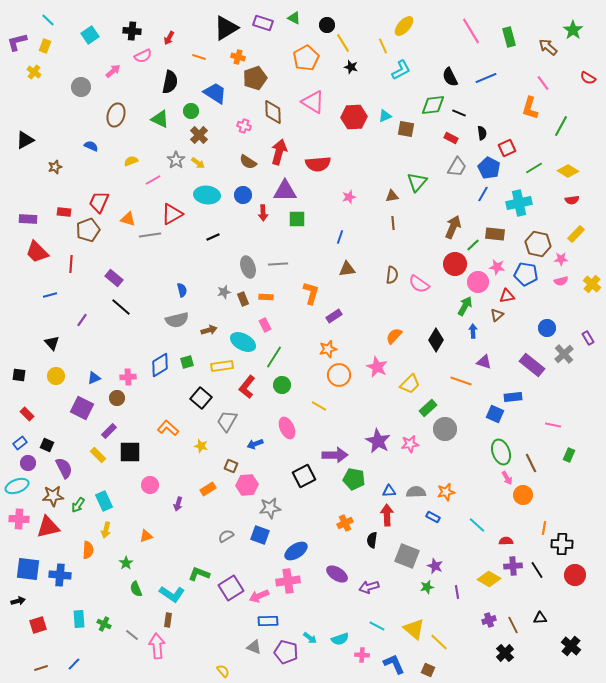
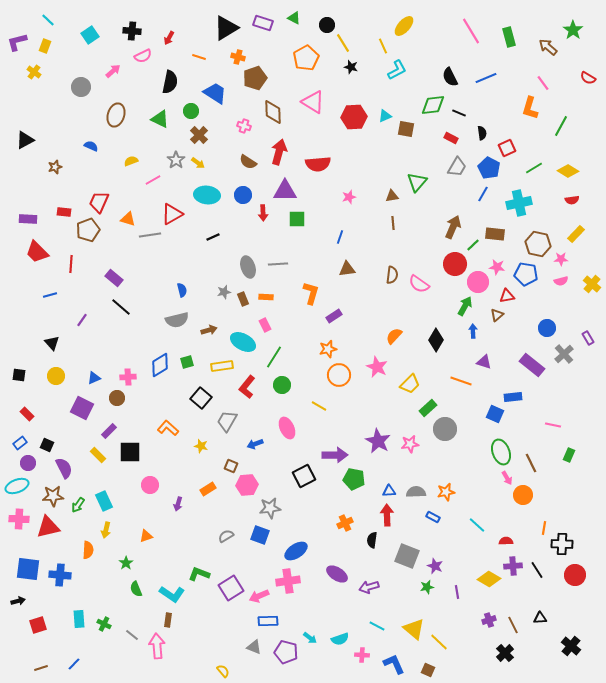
cyan L-shape at (401, 70): moved 4 px left
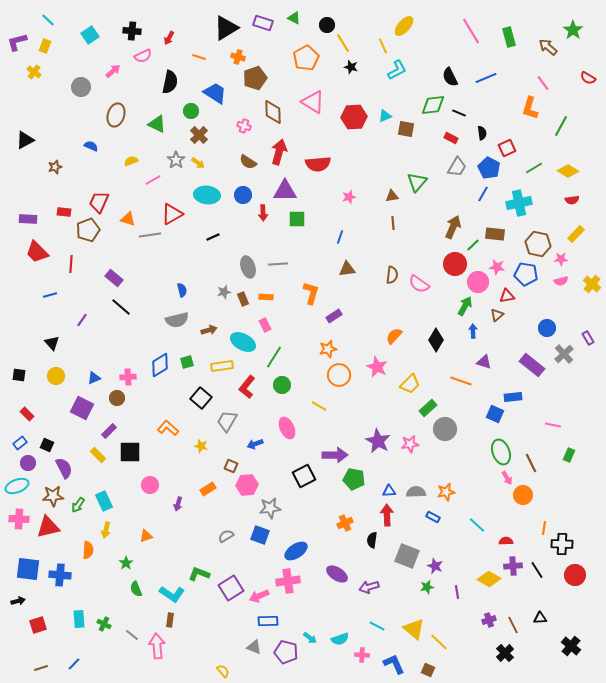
green triangle at (160, 119): moved 3 px left, 5 px down
brown rectangle at (168, 620): moved 2 px right
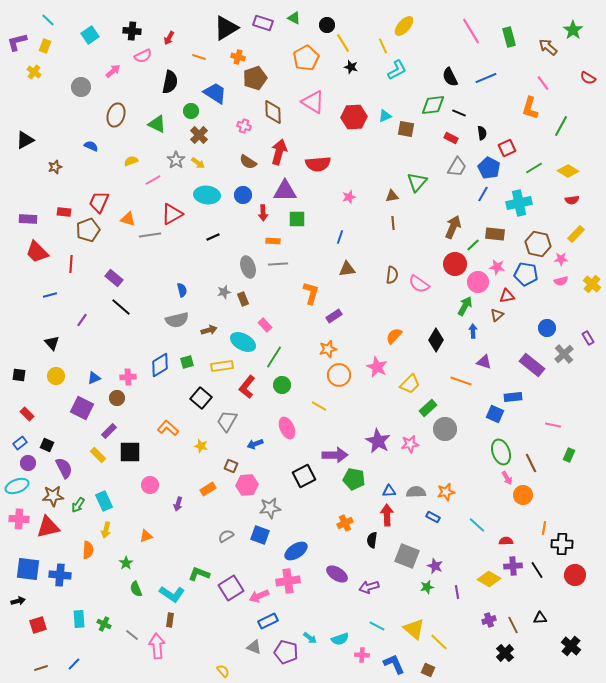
orange rectangle at (266, 297): moved 7 px right, 56 px up
pink rectangle at (265, 325): rotated 16 degrees counterclockwise
blue rectangle at (268, 621): rotated 24 degrees counterclockwise
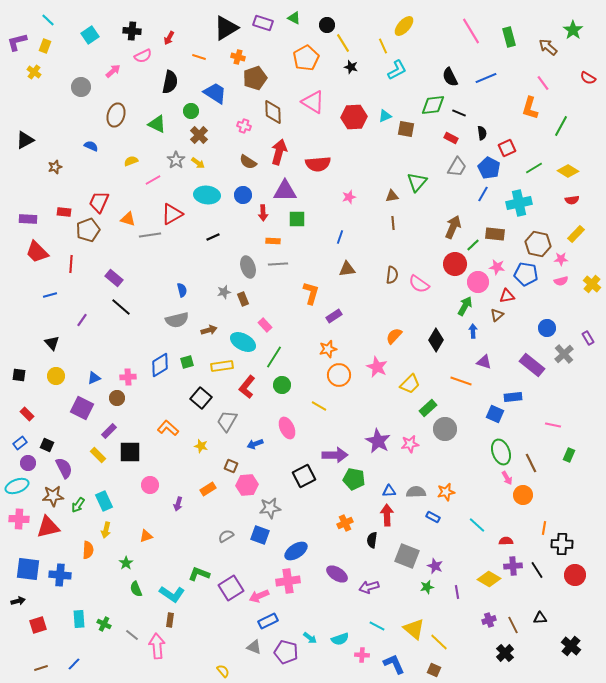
brown square at (428, 670): moved 6 px right
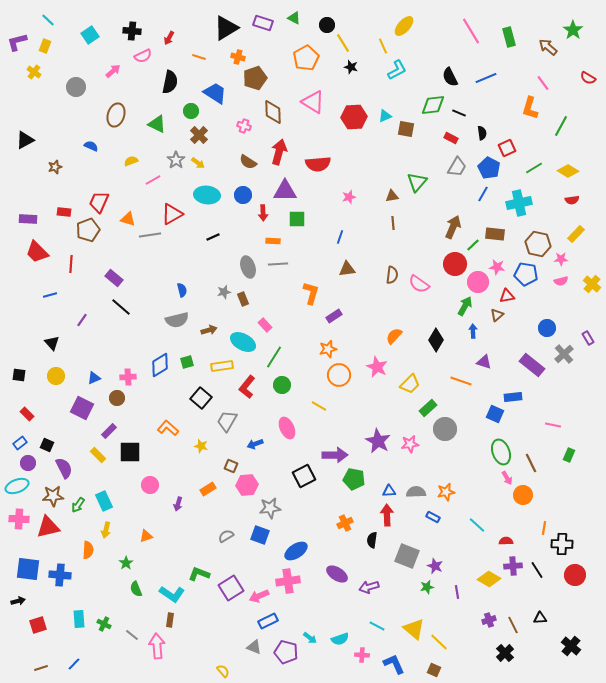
gray circle at (81, 87): moved 5 px left
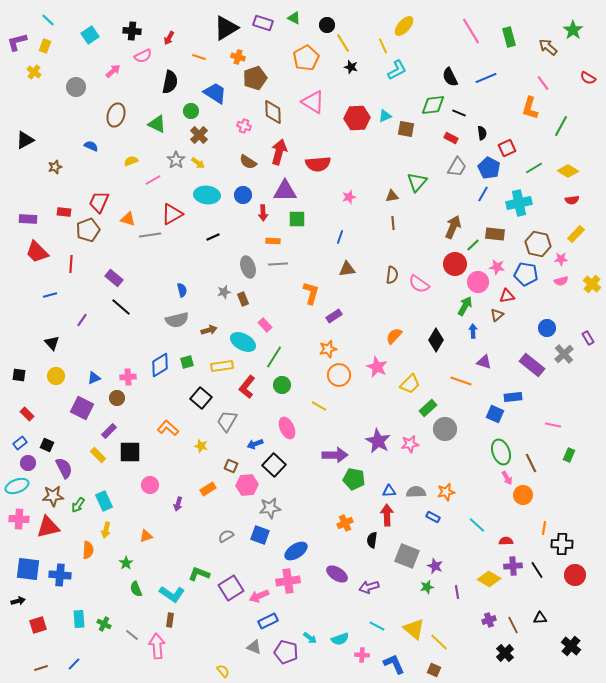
red hexagon at (354, 117): moved 3 px right, 1 px down
black square at (304, 476): moved 30 px left, 11 px up; rotated 20 degrees counterclockwise
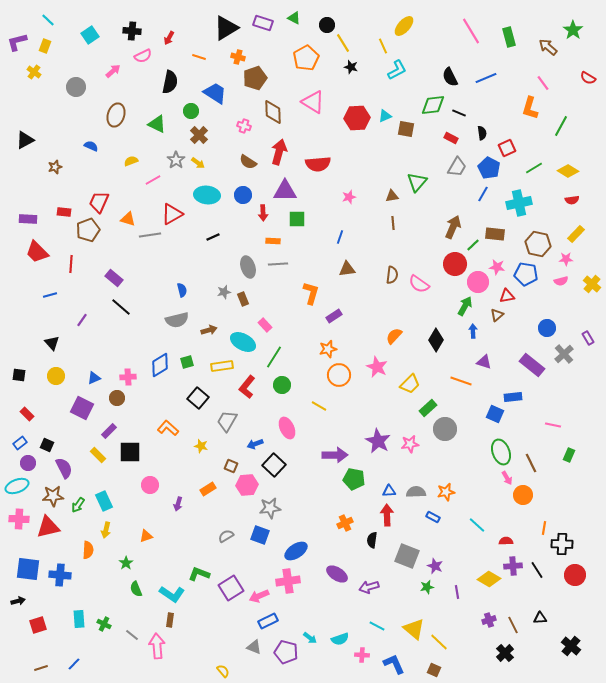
pink star at (561, 259): moved 5 px right
black square at (201, 398): moved 3 px left
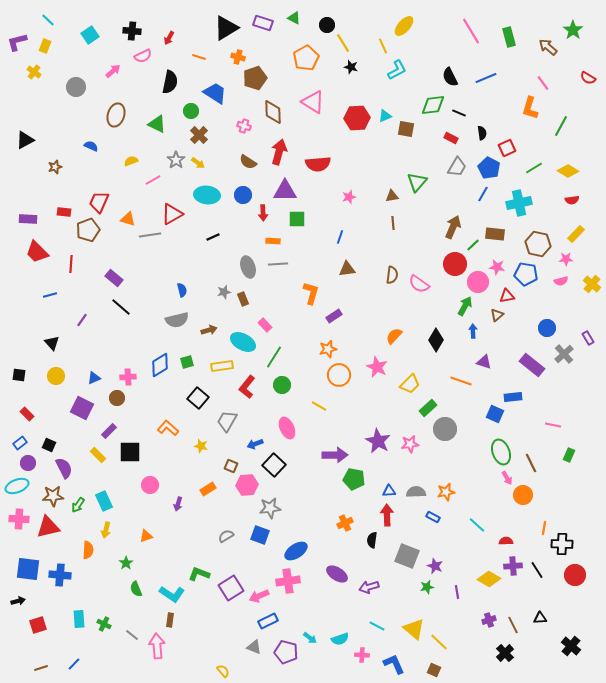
black square at (47, 445): moved 2 px right
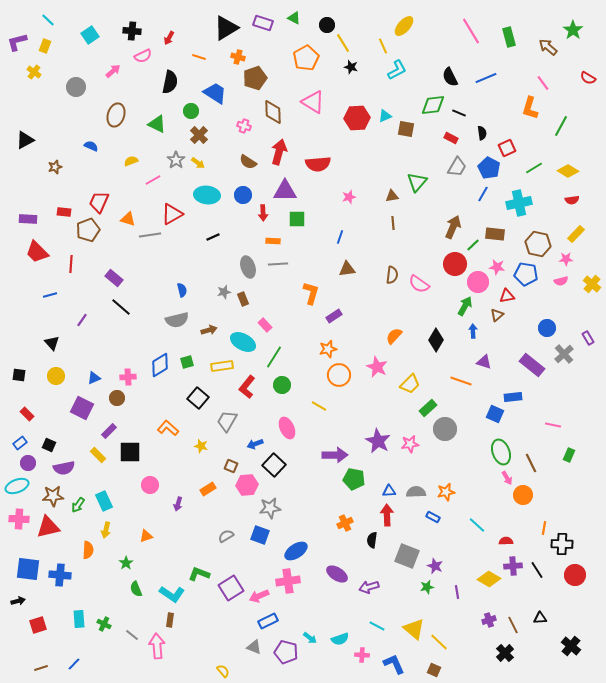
purple semicircle at (64, 468): rotated 105 degrees clockwise
